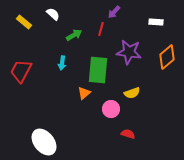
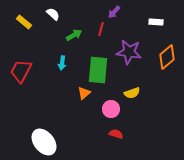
red semicircle: moved 12 px left
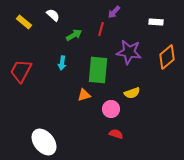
white semicircle: moved 1 px down
orange triangle: moved 2 px down; rotated 24 degrees clockwise
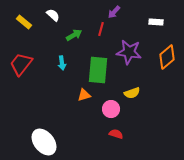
cyan arrow: rotated 16 degrees counterclockwise
red trapezoid: moved 7 px up; rotated 10 degrees clockwise
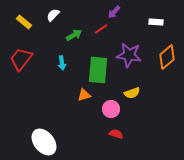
white semicircle: rotated 88 degrees counterclockwise
red line: rotated 40 degrees clockwise
purple star: moved 3 px down
red trapezoid: moved 5 px up
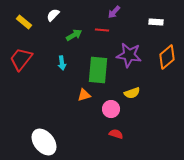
red line: moved 1 px right, 1 px down; rotated 40 degrees clockwise
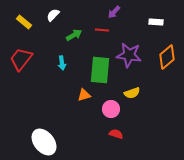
green rectangle: moved 2 px right
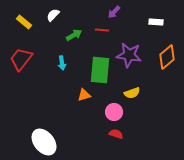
pink circle: moved 3 px right, 3 px down
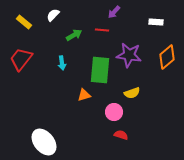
red semicircle: moved 5 px right, 1 px down
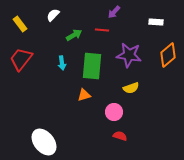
yellow rectangle: moved 4 px left, 2 px down; rotated 14 degrees clockwise
orange diamond: moved 1 px right, 2 px up
green rectangle: moved 8 px left, 4 px up
yellow semicircle: moved 1 px left, 5 px up
red semicircle: moved 1 px left, 1 px down
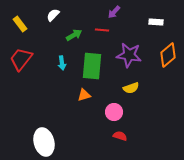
white ellipse: rotated 24 degrees clockwise
